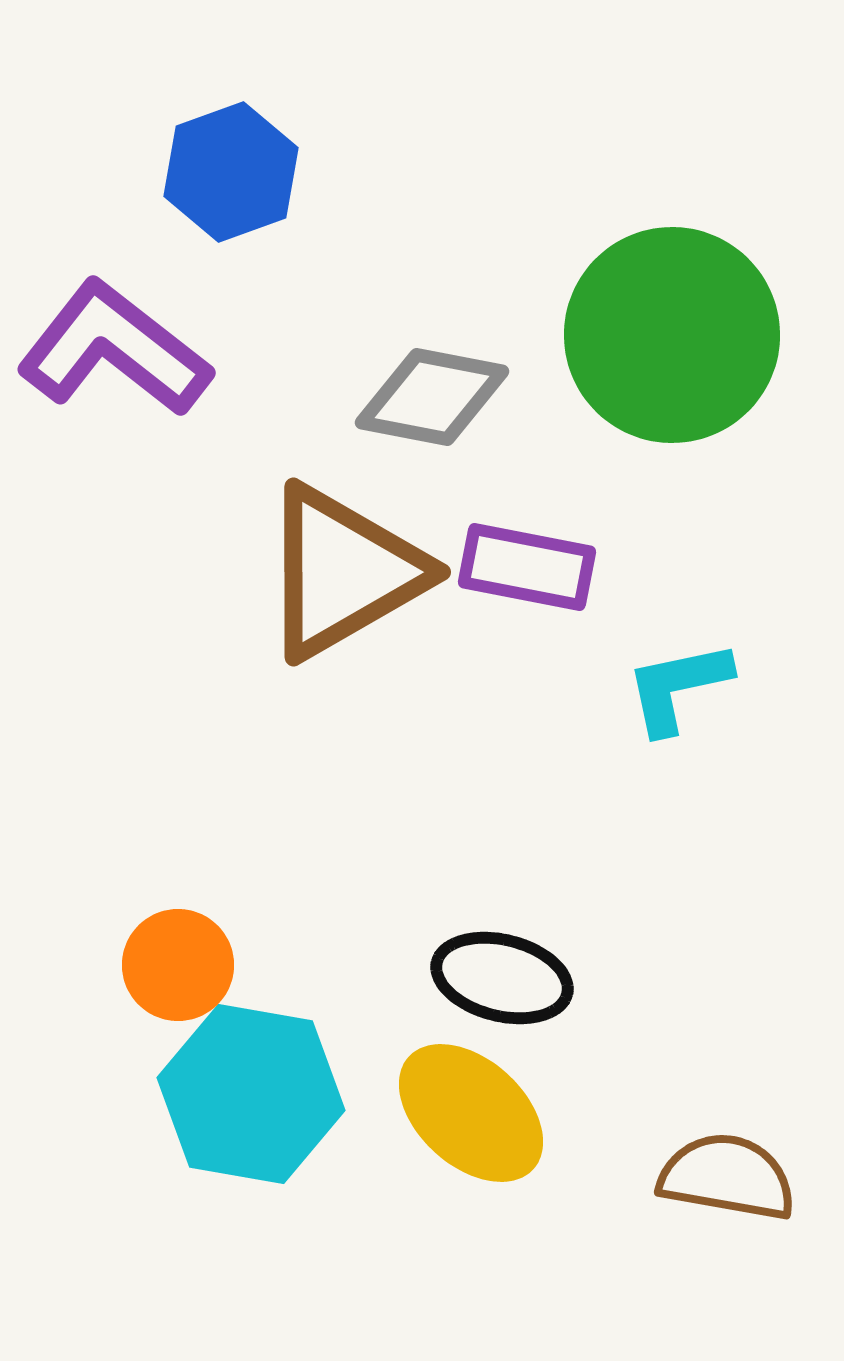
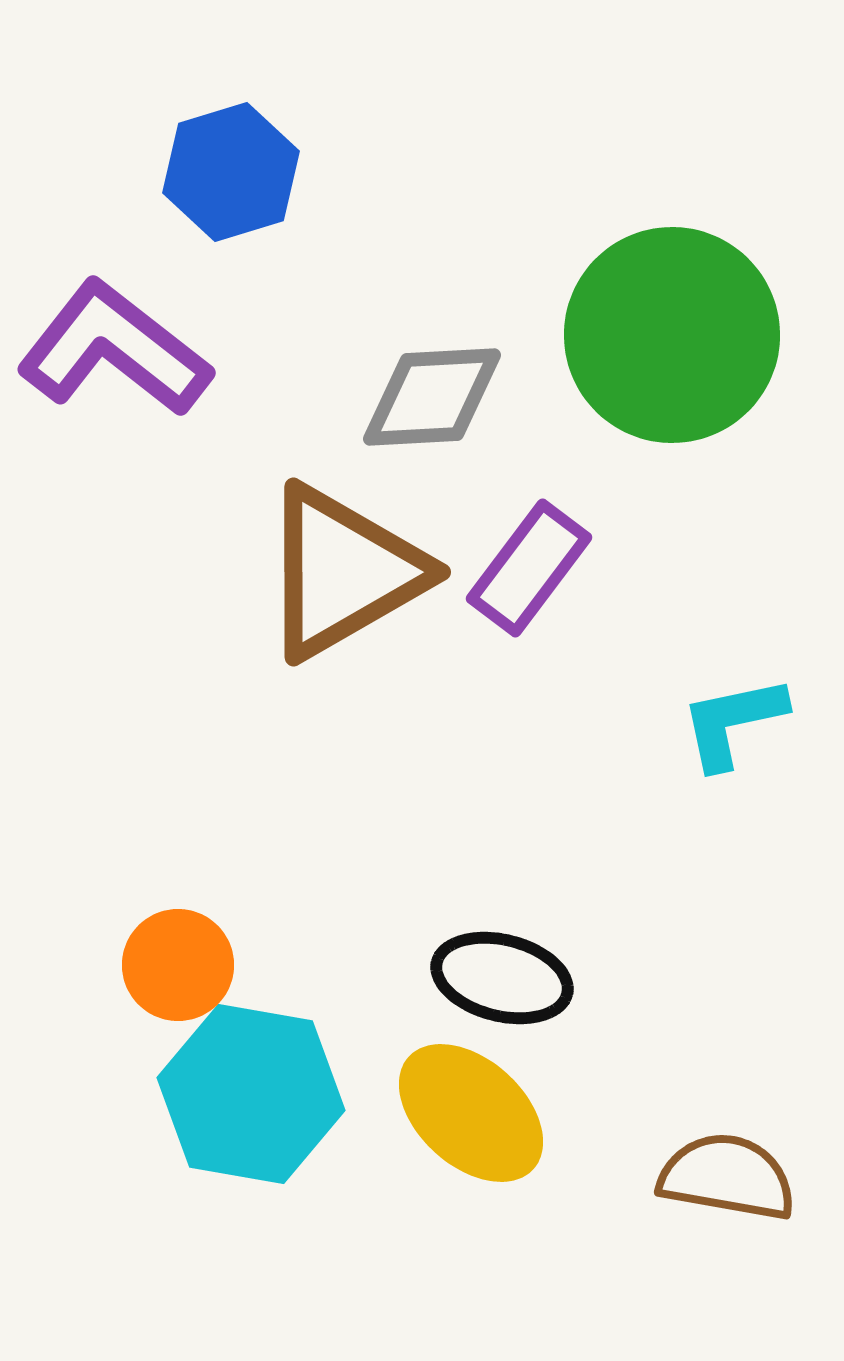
blue hexagon: rotated 3 degrees clockwise
gray diamond: rotated 14 degrees counterclockwise
purple rectangle: moved 2 px right, 1 px down; rotated 64 degrees counterclockwise
cyan L-shape: moved 55 px right, 35 px down
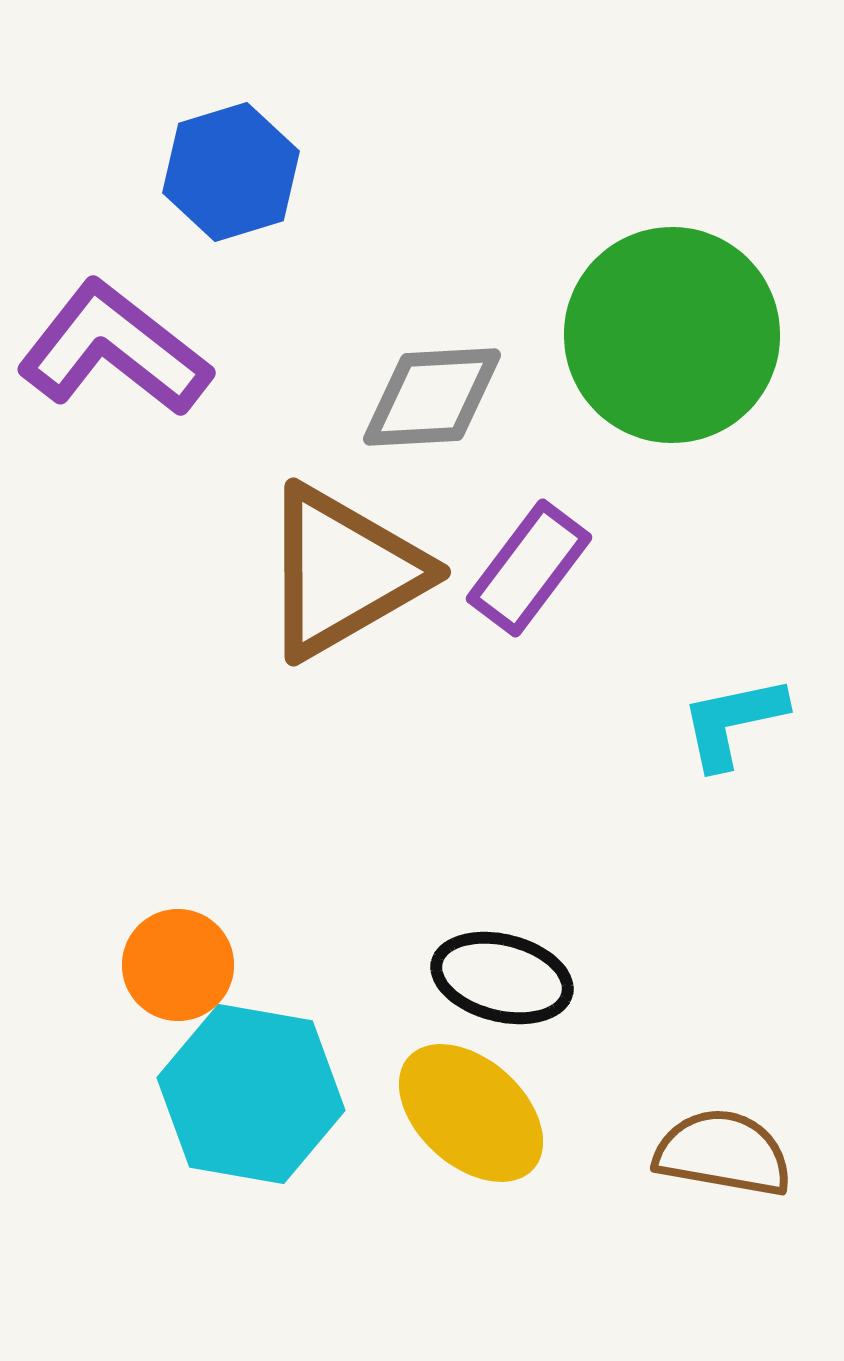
brown semicircle: moved 4 px left, 24 px up
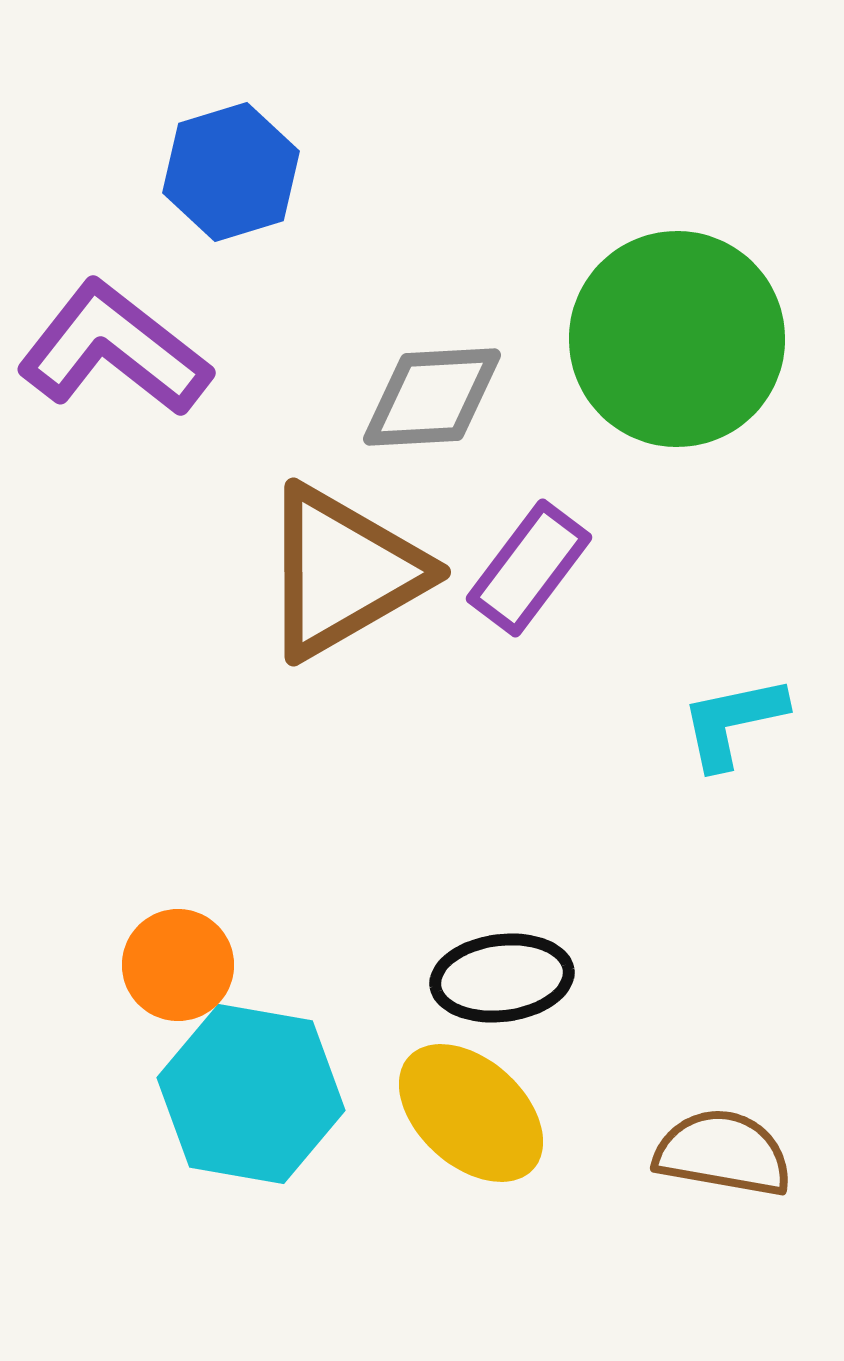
green circle: moved 5 px right, 4 px down
black ellipse: rotated 21 degrees counterclockwise
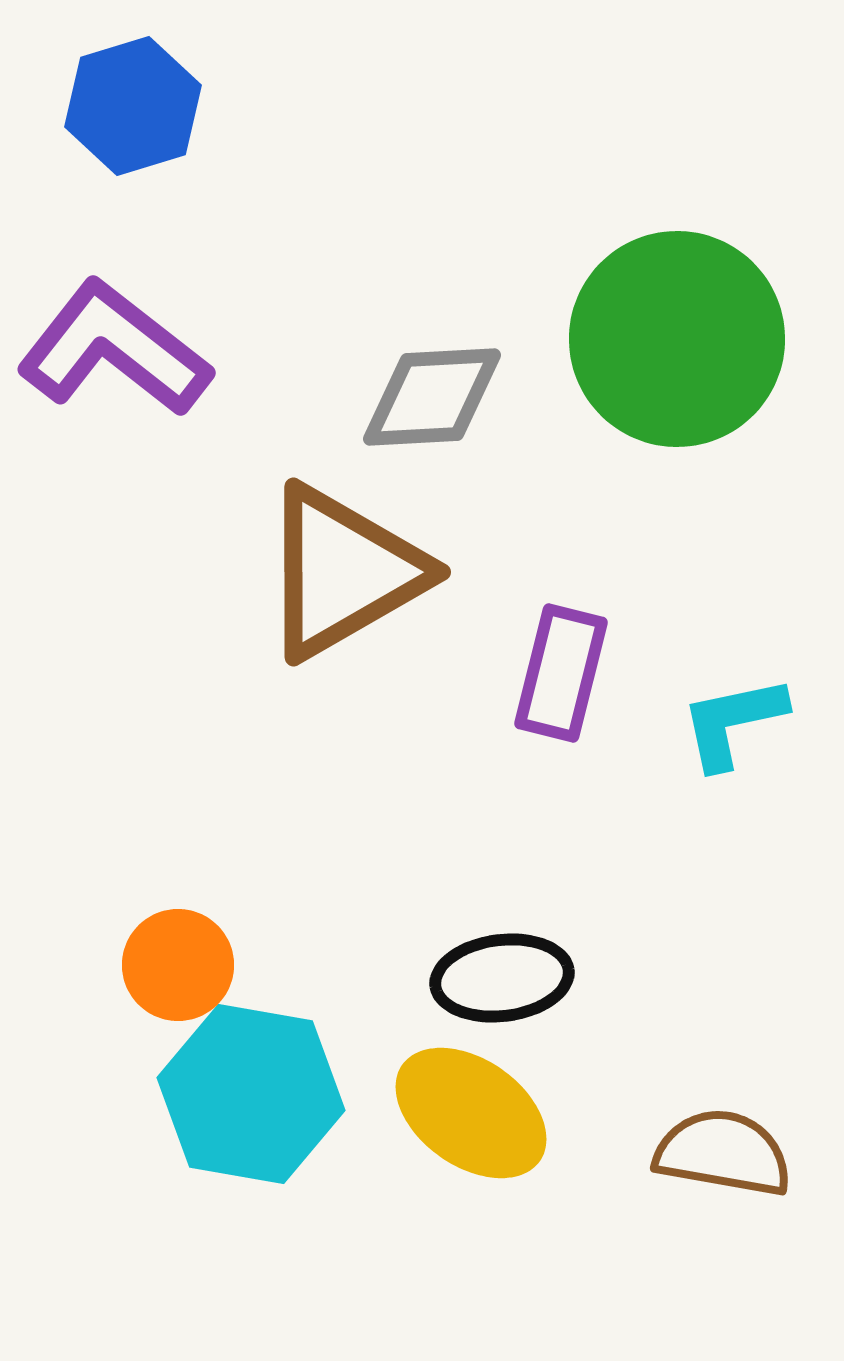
blue hexagon: moved 98 px left, 66 px up
purple rectangle: moved 32 px right, 105 px down; rotated 23 degrees counterclockwise
yellow ellipse: rotated 7 degrees counterclockwise
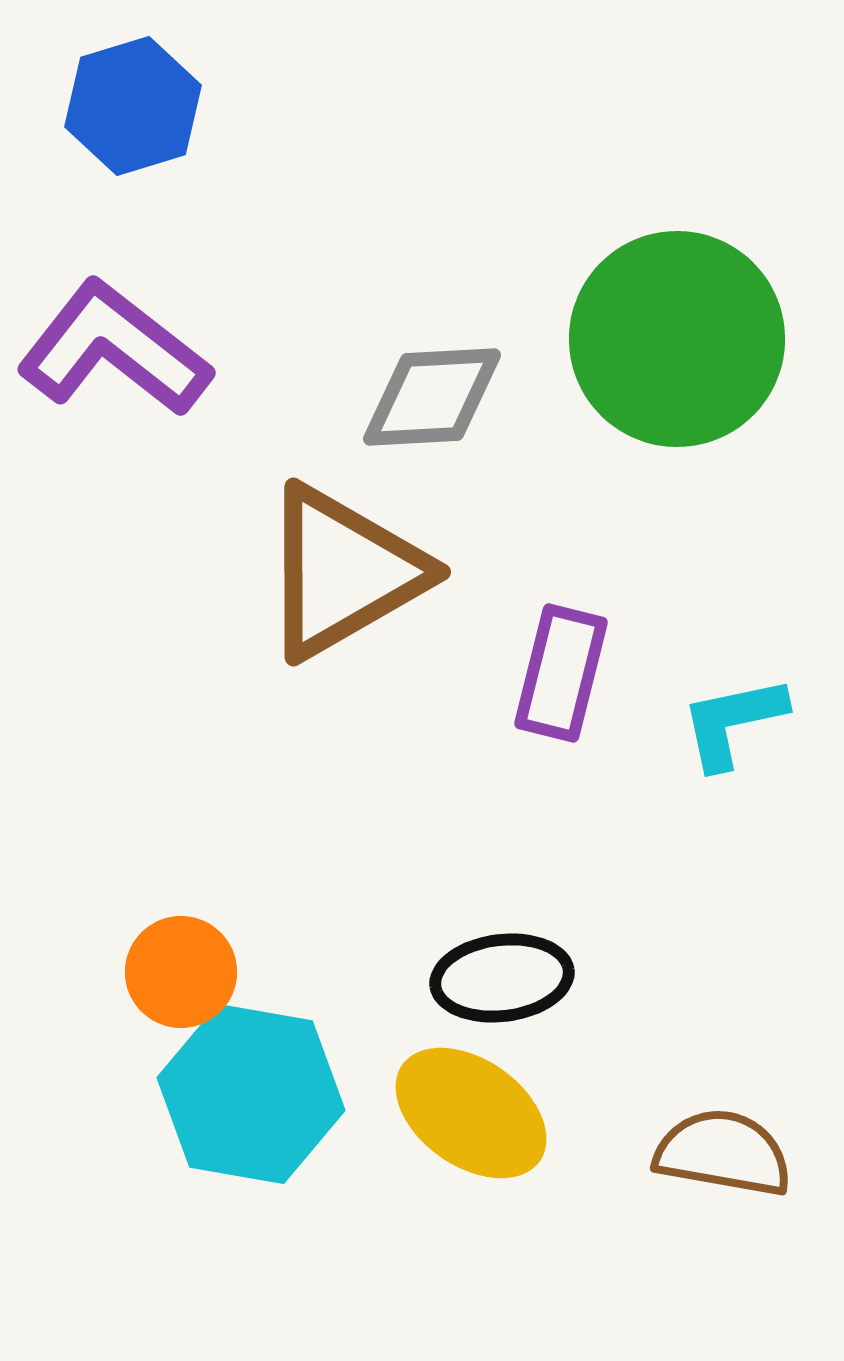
orange circle: moved 3 px right, 7 px down
